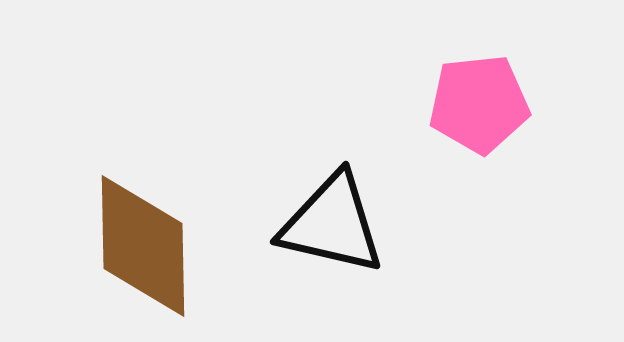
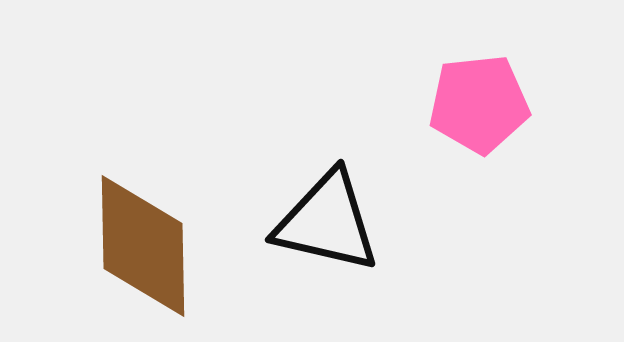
black triangle: moved 5 px left, 2 px up
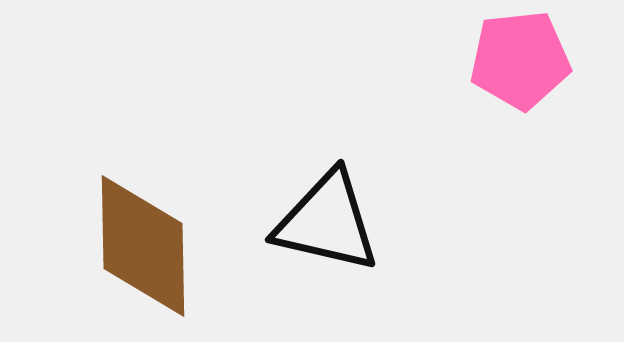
pink pentagon: moved 41 px right, 44 px up
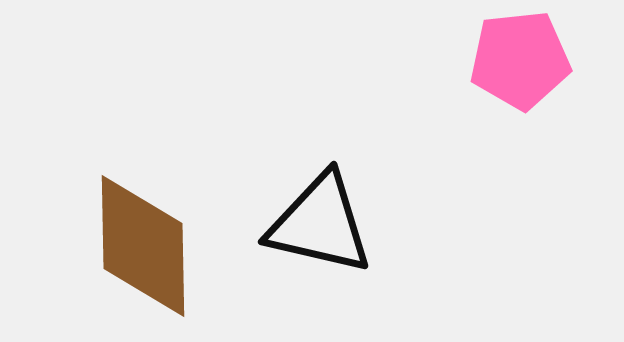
black triangle: moved 7 px left, 2 px down
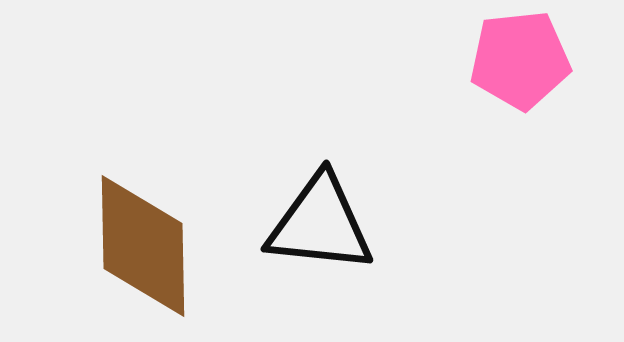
black triangle: rotated 7 degrees counterclockwise
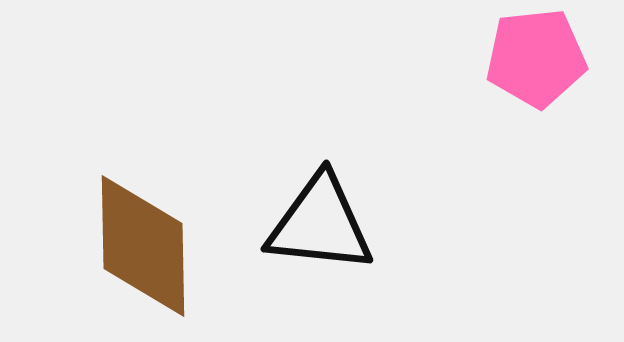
pink pentagon: moved 16 px right, 2 px up
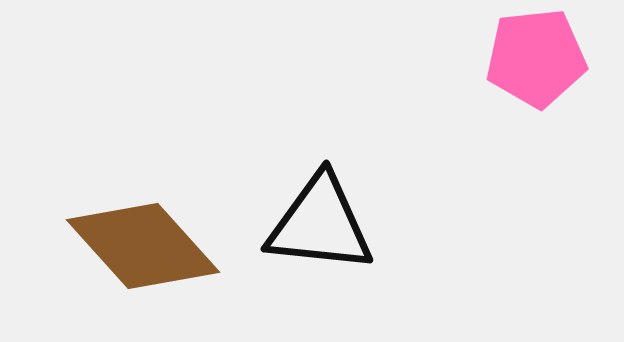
brown diamond: rotated 41 degrees counterclockwise
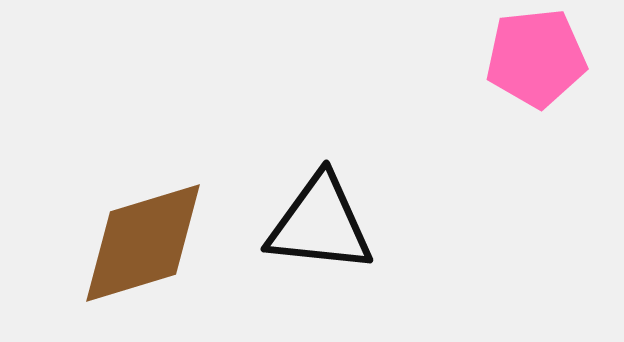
brown diamond: moved 3 px up; rotated 65 degrees counterclockwise
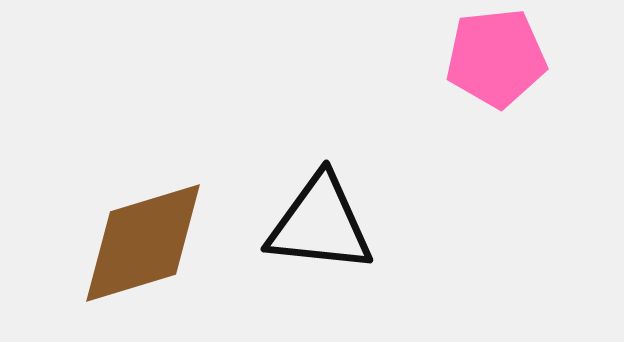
pink pentagon: moved 40 px left
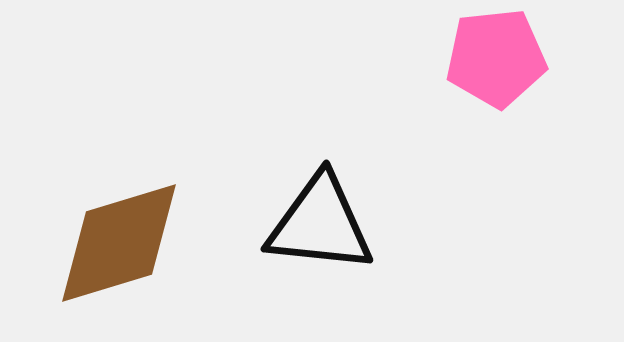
brown diamond: moved 24 px left
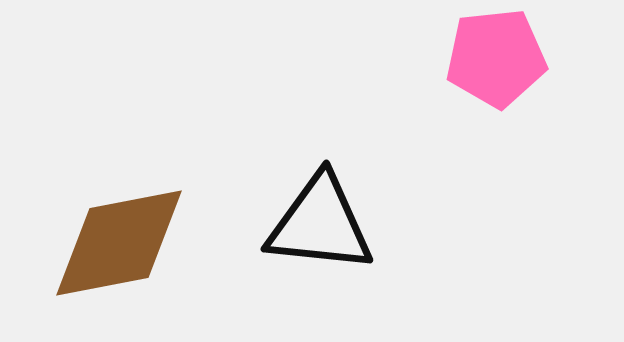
brown diamond: rotated 6 degrees clockwise
